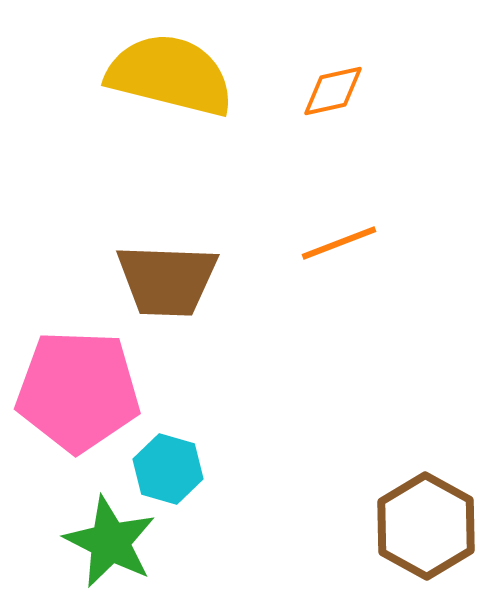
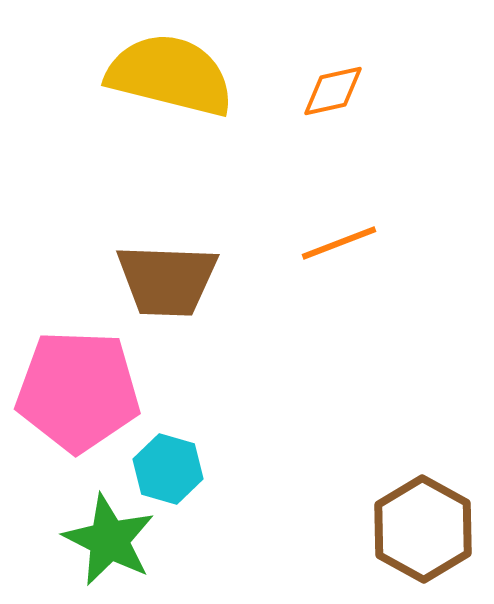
brown hexagon: moved 3 px left, 3 px down
green star: moved 1 px left, 2 px up
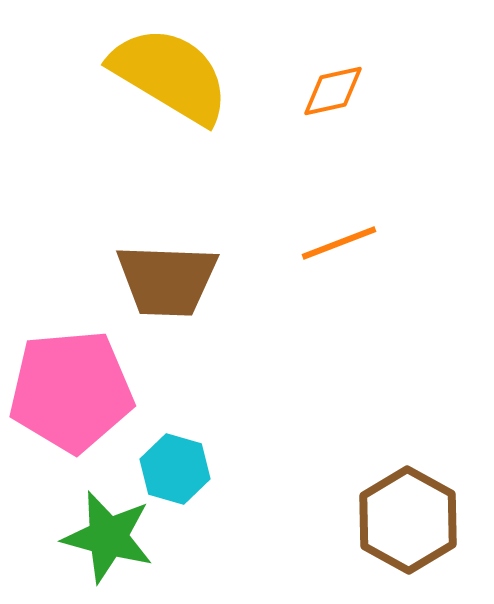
yellow semicircle: rotated 17 degrees clockwise
pink pentagon: moved 7 px left; rotated 7 degrees counterclockwise
cyan hexagon: moved 7 px right
brown hexagon: moved 15 px left, 9 px up
green star: moved 1 px left, 3 px up; rotated 12 degrees counterclockwise
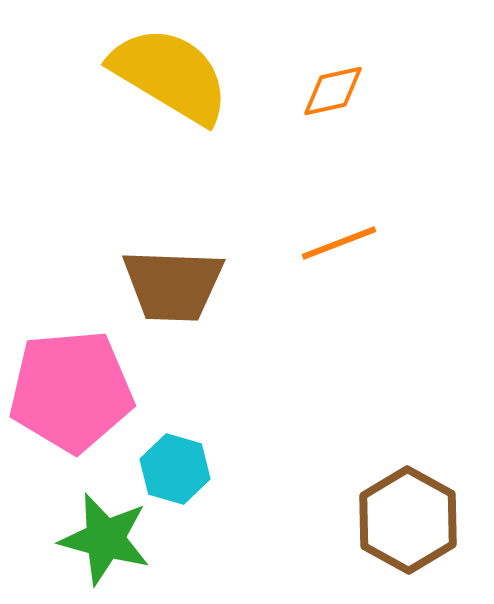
brown trapezoid: moved 6 px right, 5 px down
green star: moved 3 px left, 2 px down
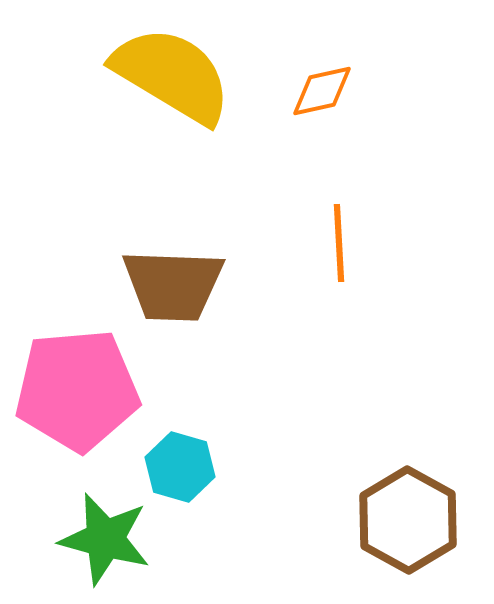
yellow semicircle: moved 2 px right
orange diamond: moved 11 px left
orange line: rotated 72 degrees counterclockwise
pink pentagon: moved 6 px right, 1 px up
cyan hexagon: moved 5 px right, 2 px up
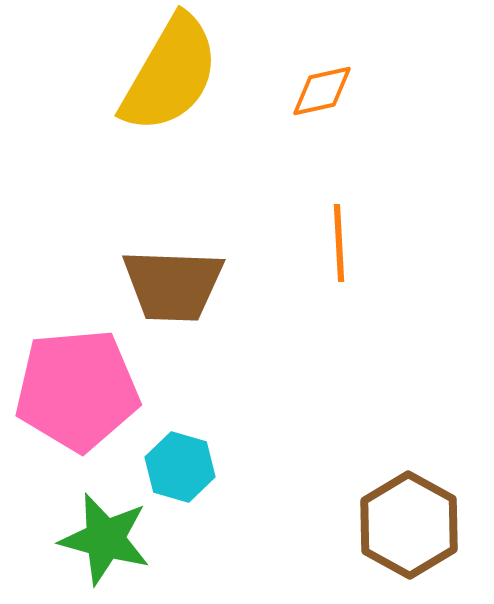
yellow semicircle: moved 2 px left, 1 px up; rotated 89 degrees clockwise
brown hexagon: moved 1 px right, 5 px down
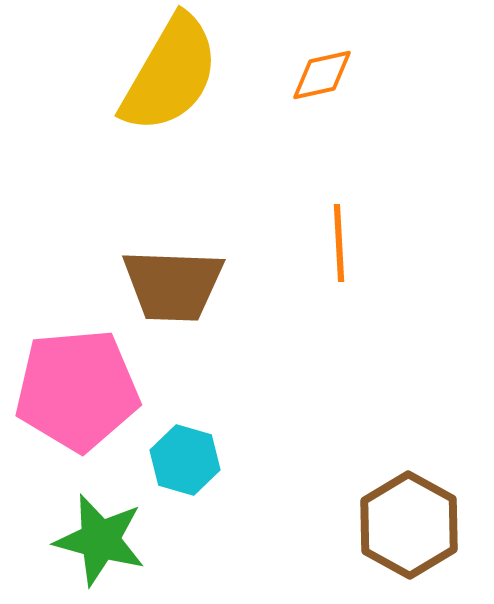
orange diamond: moved 16 px up
cyan hexagon: moved 5 px right, 7 px up
green star: moved 5 px left, 1 px down
